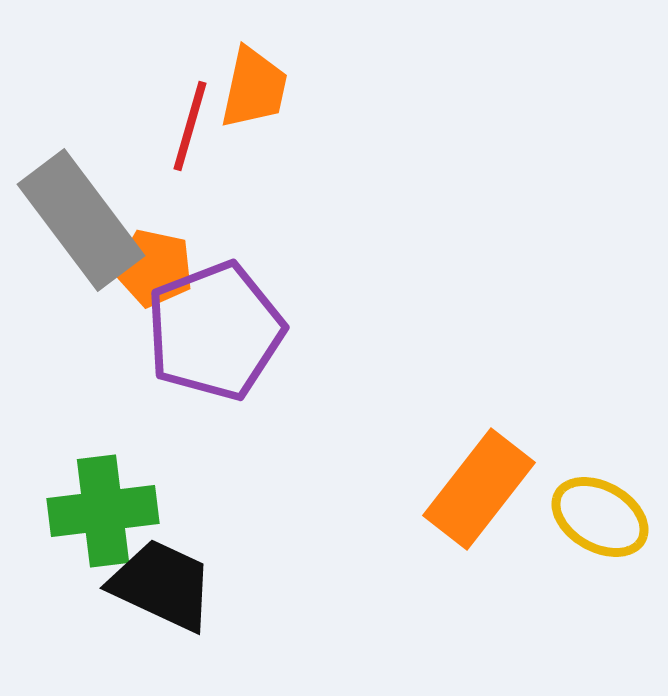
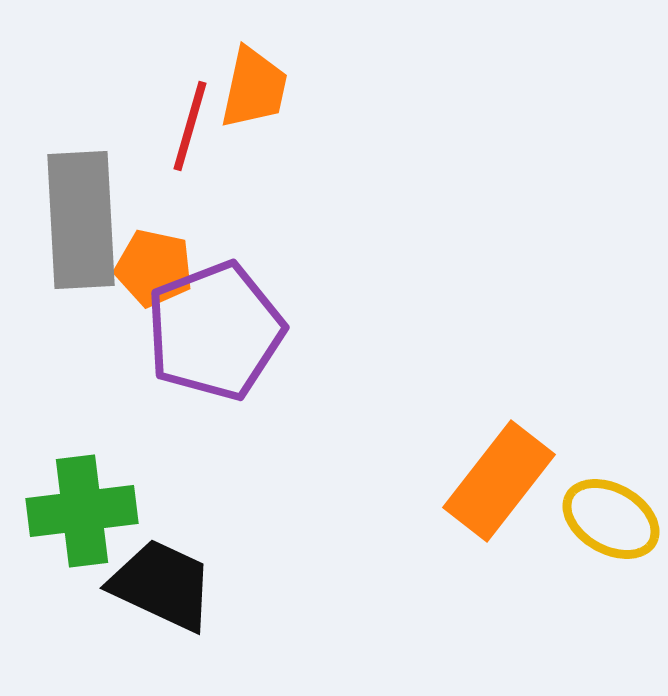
gray rectangle: rotated 34 degrees clockwise
orange rectangle: moved 20 px right, 8 px up
green cross: moved 21 px left
yellow ellipse: moved 11 px right, 2 px down
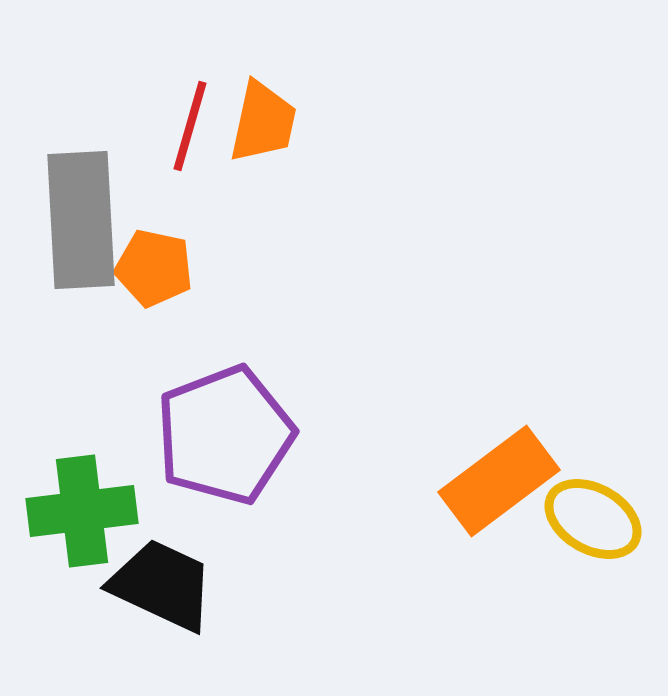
orange trapezoid: moved 9 px right, 34 px down
purple pentagon: moved 10 px right, 104 px down
orange rectangle: rotated 15 degrees clockwise
yellow ellipse: moved 18 px left
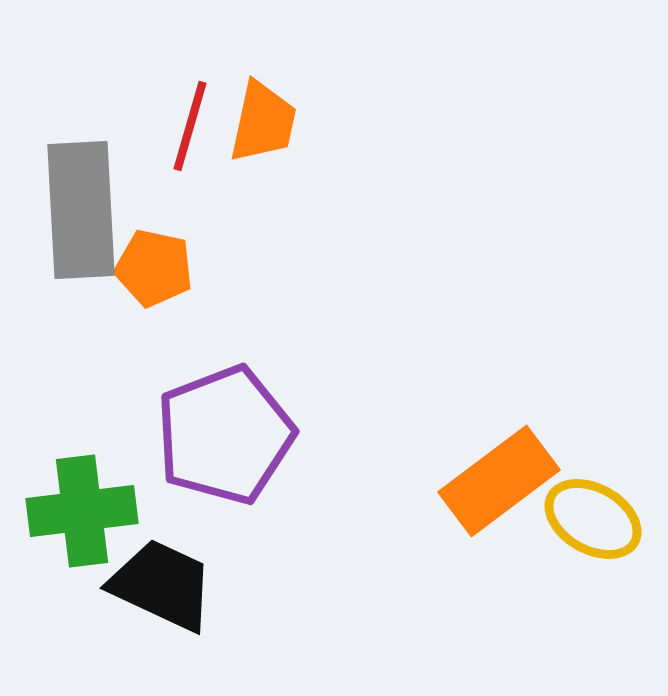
gray rectangle: moved 10 px up
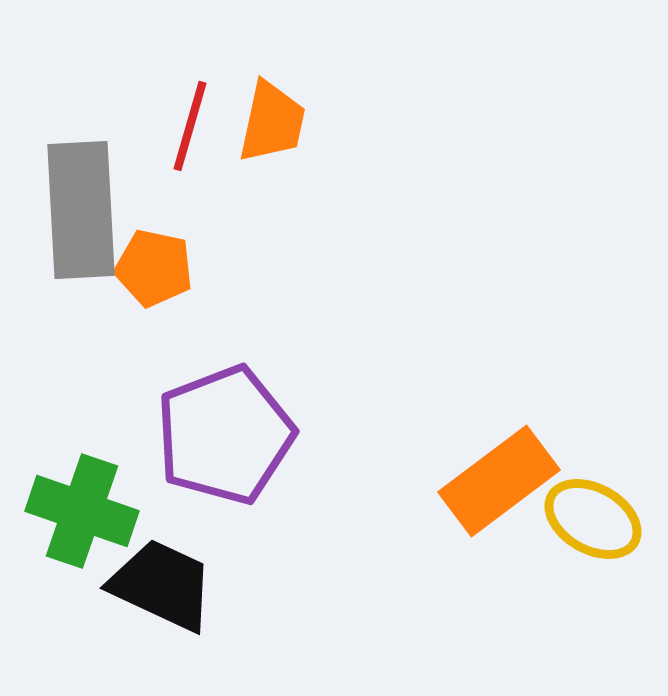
orange trapezoid: moved 9 px right
green cross: rotated 26 degrees clockwise
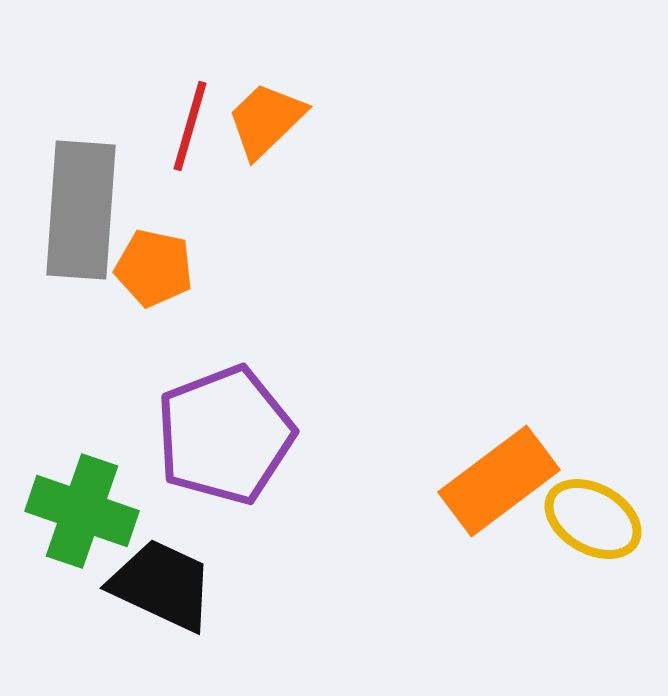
orange trapezoid: moved 6 px left, 2 px up; rotated 146 degrees counterclockwise
gray rectangle: rotated 7 degrees clockwise
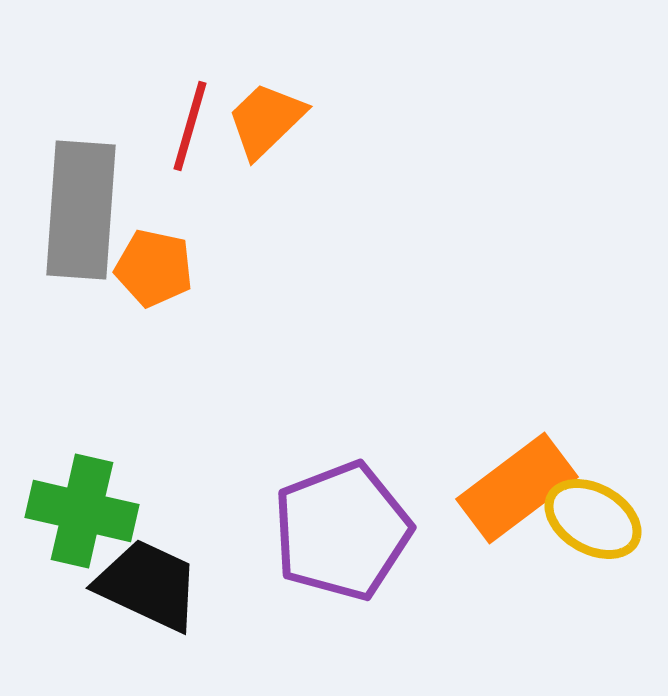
purple pentagon: moved 117 px right, 96 px down
orange rectangle: moved 18 px right, 7 px down
green cross: rotated 6 degrees counterclockwise
black trapezoid: moved 14 px left
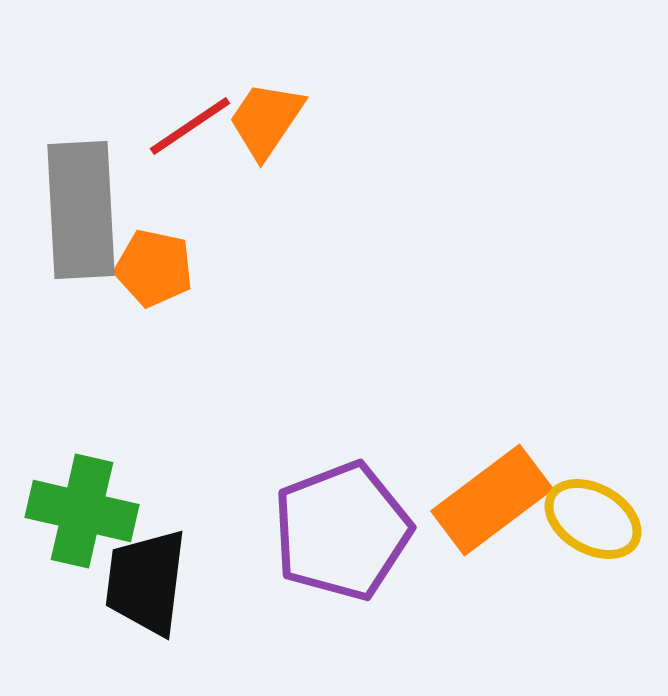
orange trapezoid: rotated 12 degrees counterclockwise
red line: rotated 40 degrees clockwise
gray rectangle: rotated 7 degrees counterclockwise
orange rectangle: moved 25 px left, 12 px down
black trapezoid: moved 2 px left, 3 px up; rotated 108 degrees counterclockwise
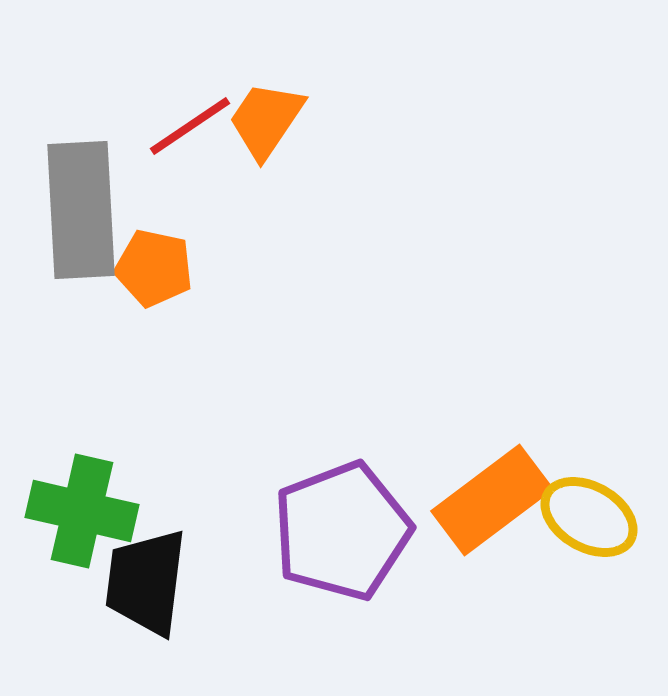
yellow ellipse: moved 4 px left, 2 px up
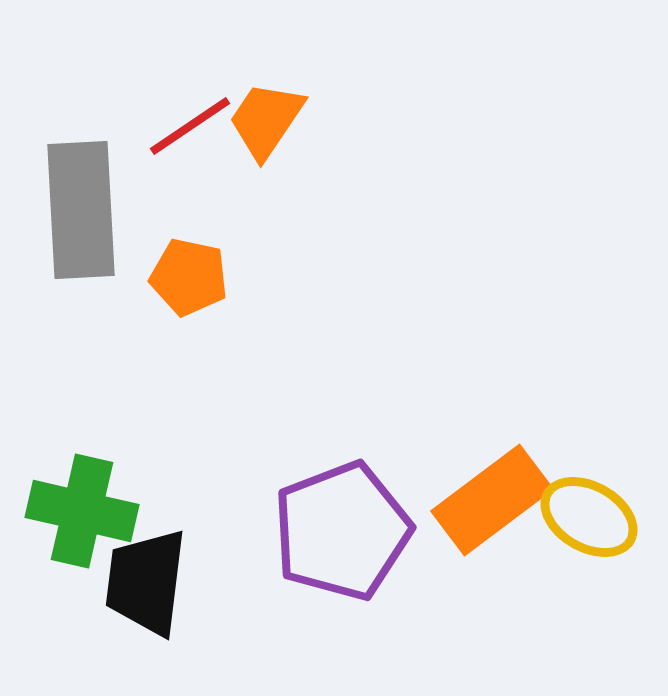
orange pentagon: moved 35 px right, 9 px down
